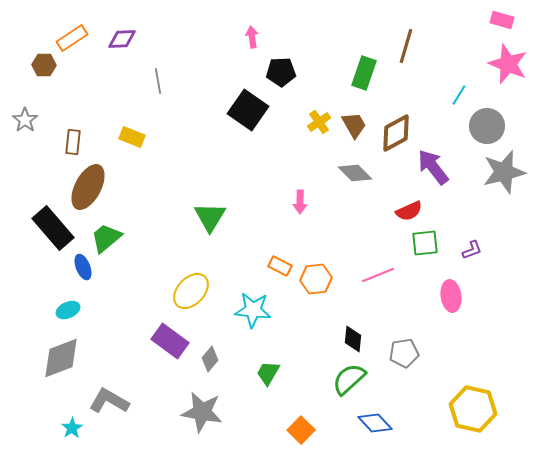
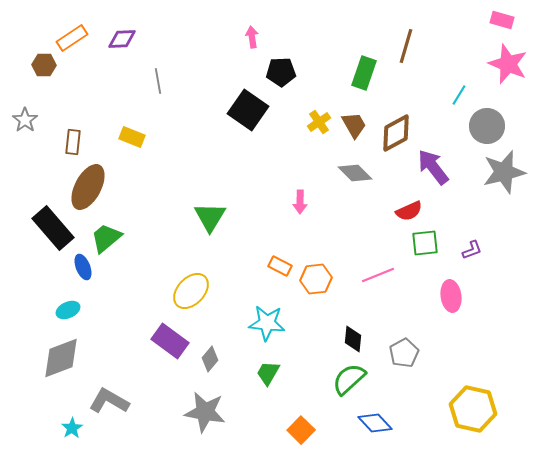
cyan star at (253, 310): moved 14 px right, 13 px down
gray pentagon at (404, 353): rotated 20 degrees counterclockwise
gray star at (202, 412): moved 3 px right
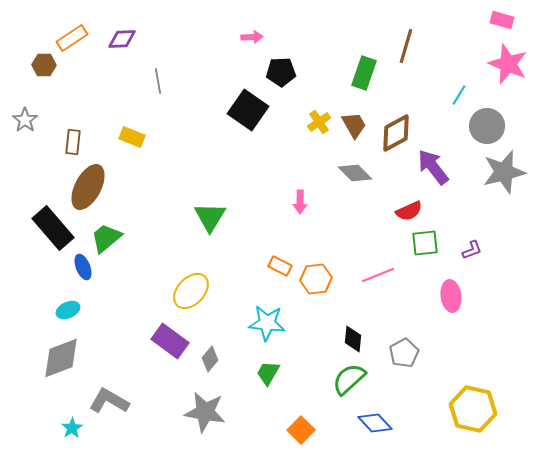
pink arrow at (252, 37): rotated 95 degrees clockwise
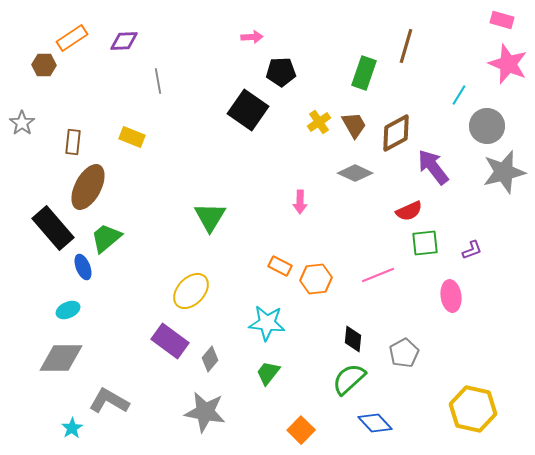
purple diamond at (122, 39): moved 2 px right, 2 px down
gray star at (25, 120): moved 3 px left, 3 px down
gray diamond at (355, 173): rotated 20 degrees counterclockwise
gray diamond at (61, 358): rotated 21 degrees clockwise
green trapezoid at (268, 373): rotated 8 degrees clockwise
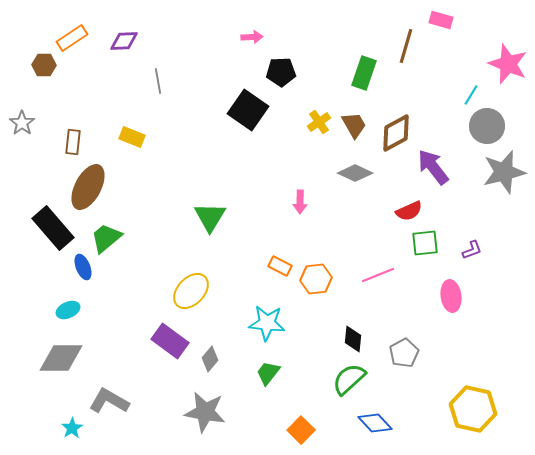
pink rectangle at (502, 20): moved 61 px left
cyan line at (459, 95): moved 12 px right
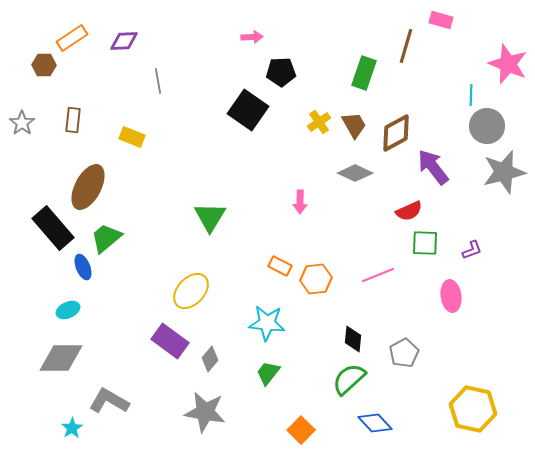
cyan line at (471, 95): rotated 30 degrees counterclockwise
brown rectangle at (73, 142): moved 22 px up
green square at (425, 243): rotated 8 degrees clockwise
